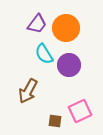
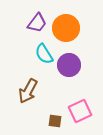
purple trapezoid: moved 1 px up
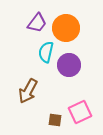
cyan semicircle: moved 2 px right, 2 px up; rotated 45 degrees clockwise
pink square: moved 1 px down
brown square: moved 1 px up
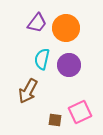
cyan semicircle: moved 4 px left, 7 px down
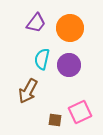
purple trapezoid: moved 1 px left
orange circle: moved 4 px right
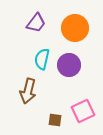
orange circle: moved 5 px right
brown arrow: rotated 15 degrees counterclockwise
pink square: moved 3 px right, 1 px up
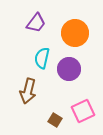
orange circle: moved 5 px down
cyan semicircle: moved 1 px up
purple circle: moved 4 px down
brown square: rotated 24 degrees clockwise
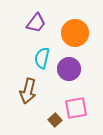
pink square: moved 7 px left, 3 px up; rotated 15 degrees clockwise
brown square: rotated 16 degrees clockwise
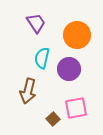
purple trapezoid: rotated 70 degrees counterclockwise
orange circle: moved 2 px right, 2 px down
brown square: moved 2 px left, 1 px up
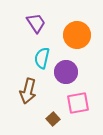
purple circle: moved 3 px left, 3 px down
pink square: moved 2 px right, 5 px up
